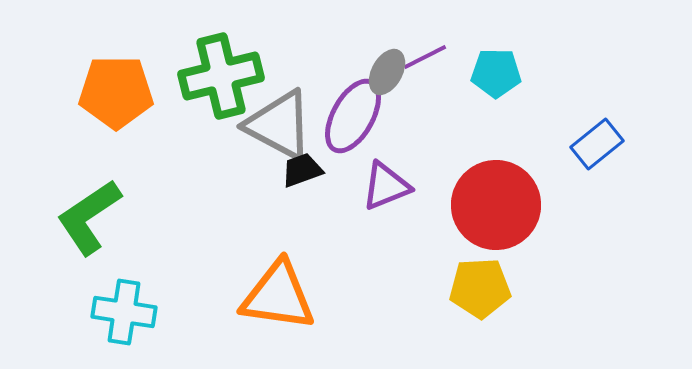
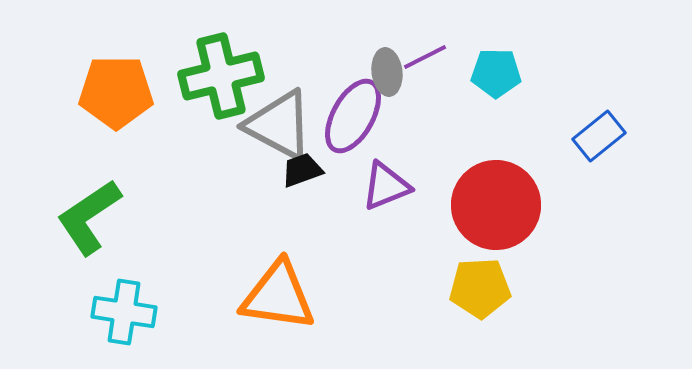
gray ellipse: rotated 36 degrees counterclockwise
blue rectangle: moved 2 px right, 8 px up
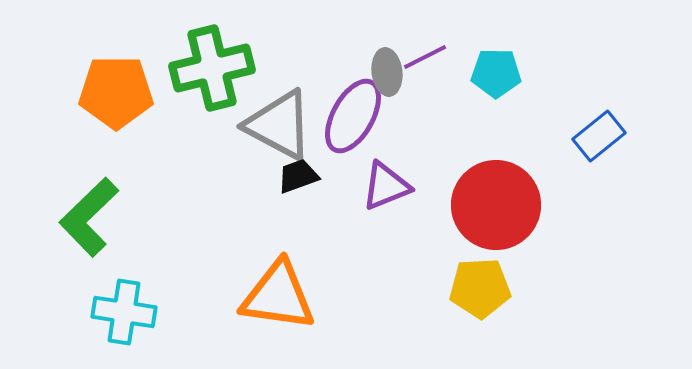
green cross: moved 9 px left, 8 px up
black trapezoid: moved 4 px left, 6 px down
green L-shape: rotated 10 degrees counterclockwise
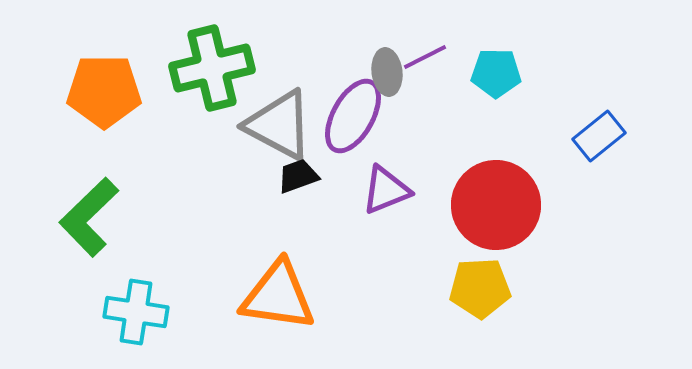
orange pentagon: moved 12 px left, 1 px up
purple triangle: moved 4 px down
cyan cross: moved 12 px right
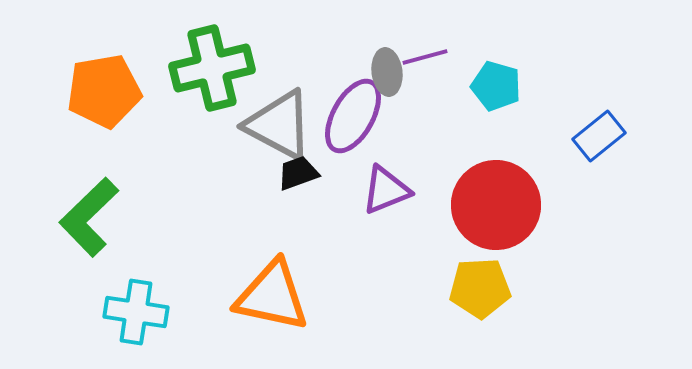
purple line: rotated 12 degrees clockwise
cyan pentagon: moved 13 px down; rotated 15 degrees clockwise
orange pentagon: rotated 10 degrees counterclockwise
black trapezoid: moved 3 px up
orange triangle: moved 6 px left; rotated 4 degrees clockwise
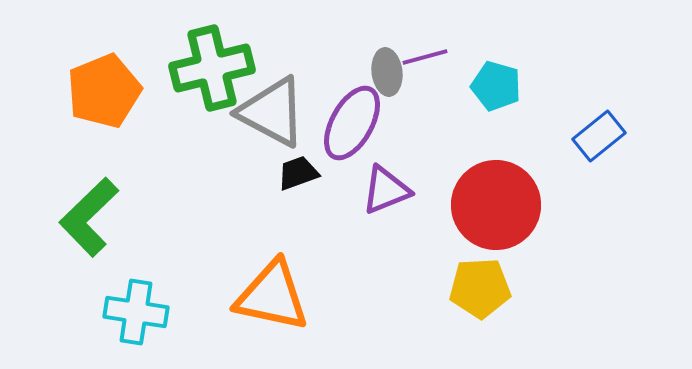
orange pentagon: rotated 12 degrees counterclockwise
purple ellipse: moved 1 px left, 7 px down
gray triangle: moved 7 px left, 13 px up
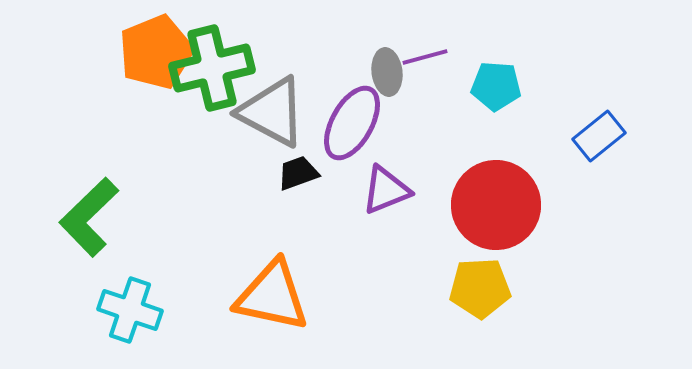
cyan pentagon: rotated 12 degrees counterclockwise
orange pentagon: moved 52 px right, 39 px up
cyan cross: moved 6 px left, 2 px up; rotated 10 degrees clockwise
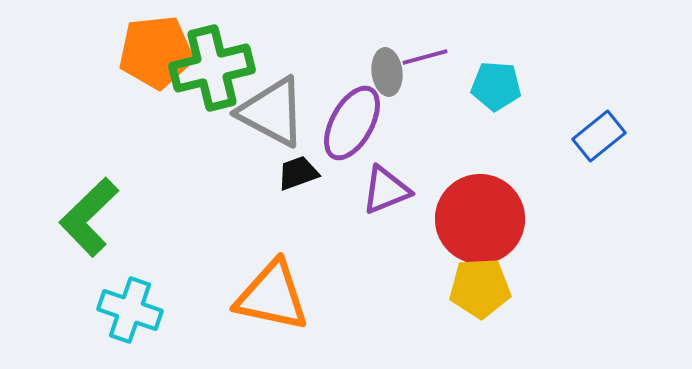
orange pentagon: rotated 16 degrees clockwise
red circle: moved 16 px left, 14 px down
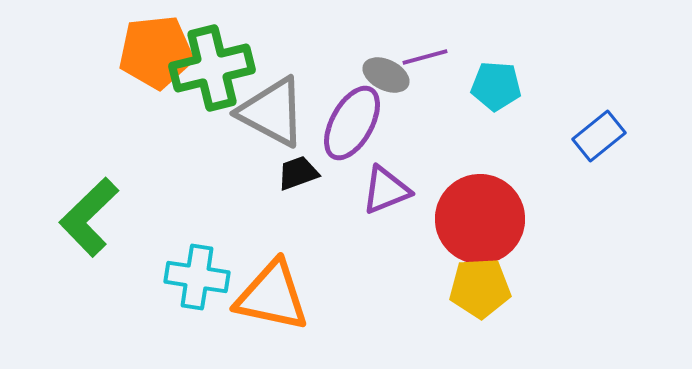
gray ellipse: moved 1 px left, 3 px down; rotated 57 degrees counterclockwise
cyan cross: moved 67 px right, 33 px up; rotated 10 degrees counterclockwise
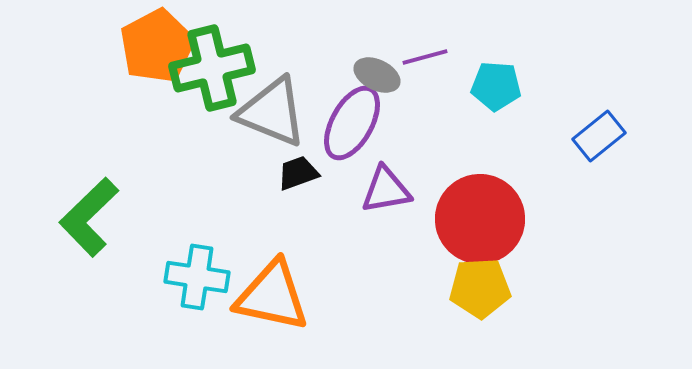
orange pentagon: moved 1 px right, 6 px up; rotated 22 degrees counterclockwise
gray ellipse: moved 9 px left
gray triangle: rotated 6 degrees counterclockwise
purple triangle: rotated 12 degrees clockwise
